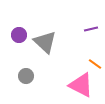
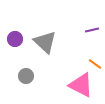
purple line: moved 1 px right, 1 px down
purple circle: moved 4 px left, 4 px down
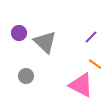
purple line: moved 1 px left, 7 px down; rotated 32 degrees counterclockwise
purple circle: moved 4 px right, 6 px up
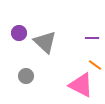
purple line: moved 1 px right, 1 px down; rotated 48 degrees clockwise
orange line: moved 1 px down
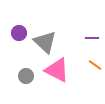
pink triangle: moved 24 px left, 15 px up
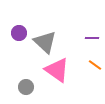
pink triangle: rotated 8 degrees clockwise
gray circle: moved 11 px down
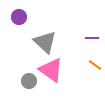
purple circle: moved 16 px up
pink triangle: moved 6 px left
gray circle: moved 3 px right, 6 px up
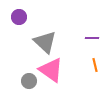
orange line: rotated 40 degrees clockwise
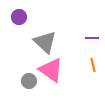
orange line: moved 2 px left
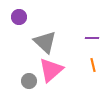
pink triangle: rotated 44 degrees clockwise
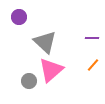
orange line: rotated 56 degrees clockwise
